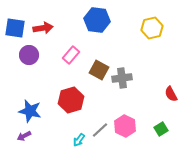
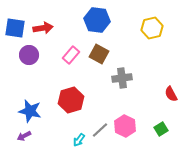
brown square: moved 16 px up
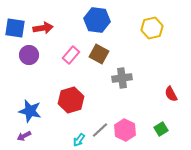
pink hexagon: moved 4 px down
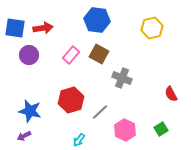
gray cross: rotated 30 degrees clockwise
gray line: moved 18 px up
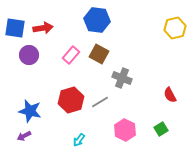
yellow hexagon: moved 23 px right
red semicircle: moved 1 px left, 1 px down
gray line: moved 10 px up; rotated 12 degrees clockwise
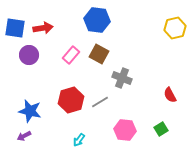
pink hexagon: rotated 20 degrees counterclockwise
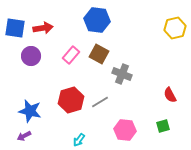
purple circle: moved 2 px right, 1 px down
gray cross: moved 4 px up
green square: moved 2 px right, 3 px up; rotated 16 degrees clockwise
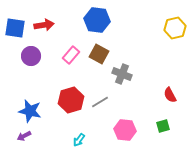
red arrow: moved 1 px right, 3 px up
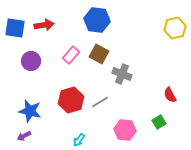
purple circle: moved 5 px down
green square: moved 4 px left, 4 px up; rotated 16 degrees counterclockwise
